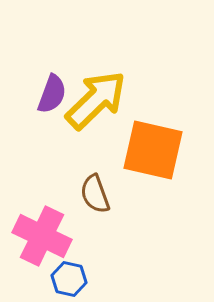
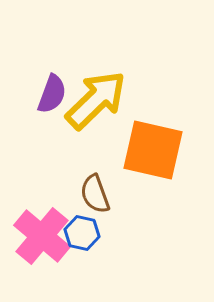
pink cross: rotated 14 degrees clockwise
blue hexagon: moved 13 px right, 46 px up
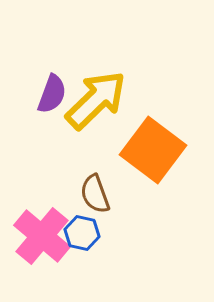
orange square: rotated 24 degrees clockwise
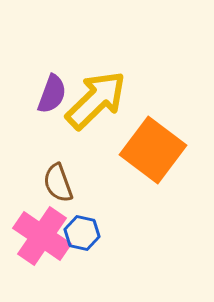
brown semicircle: moved 37 px left, 11 px up
pink cross: rotated 6 degrees counterclockwise
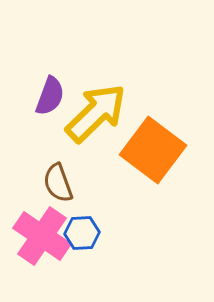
purple semicircle: moved 2 px left, 2 px down
yellow arrow: moved 13 px down
blue hexagon: rotated 16 degrees counterclockwise
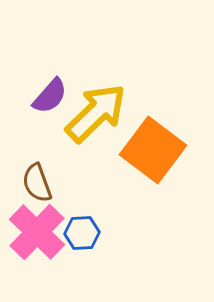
purple semicircle: rotated 21 degrees clockwise
brown semicircle: moved 21 px left
pink cross: moved 5 px left, 4 px up; rotated 10 degrees clockwise
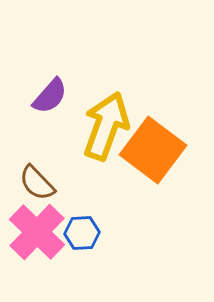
yellow arrow: moved 10 px right, 13 px down; rotated 26 degrees counterclockwise
brown semicircle: rotated 24 degrees counterclockwise
